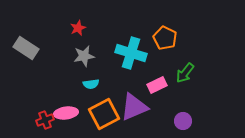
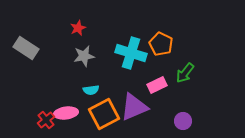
orange pentagon: moved 4 px left, 6 px down
cyan semicircle: moved 6 px down
red cross: moved 1 px right; rotated 18 degrees counterclockwise
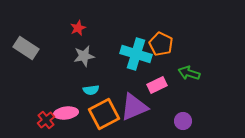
cyan cross: moved 5 px right, 1 px down
green arrow: moved 4 px right; rotated 70 degrees clockwise
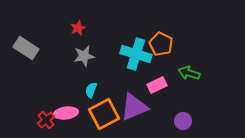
cyan semicircle: rotated 119 degrees clockwise
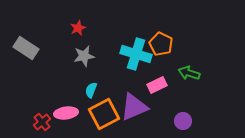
red cross: moved 4 px left, 2 px down
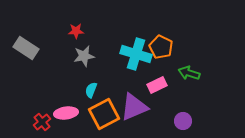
red star: moved 2 px left, 3 px down; rotated 21 degrees clockwise
orange pentagon: moved 3 px down
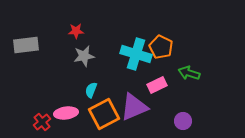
gray rectangle: moved 3 px up; rotated 40 degrees counterclockwise
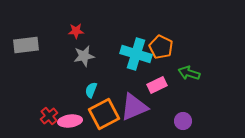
pink ellipse: moved 4 px right, 8 px down
red cross: moved 7 px right, 6 px up
